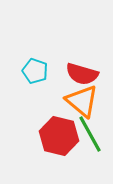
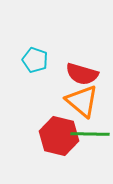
cyan pentagon: moved 11 px up
green line: rotated 60 degrees counterclockwise
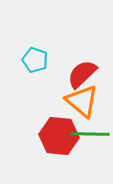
red semicircle: rotated 120 degrees clockwise
red hexagon: rotated 9 degrees counterclockwise
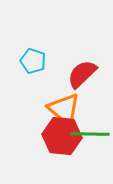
cyan pentagon: moved 2 px left, 1 px down
orange triangle: moved 18 px left, 8 px down
red hexagon: moved 3 px right
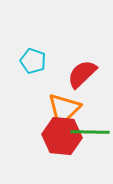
orange triangle: rotated 36 degrees clockwise
green line: moved 2 px up
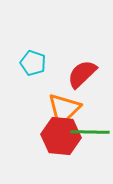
cyan pentagon: moved 2 px down
red hexagon: moved 1 px left
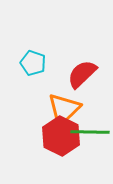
red hexagon: rotated 21 degrees clockwise
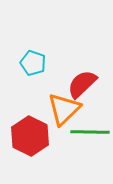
red semicircle: moved 10 px down
red hexagon: moved 31 px left
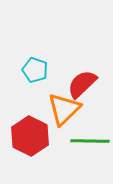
cyan pentagon: moved 2 px right, 7 px down
green line: moved 9 px down
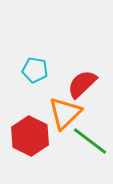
cyan pentagon: rotated 10 degrees counterclockwise
orange triangle: moved 1 px right, 4 px down
green line: rotated 36 degrees clockwise
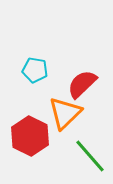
green line: moved 15 px down; rotated 12 degrees clockwise
